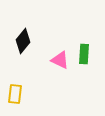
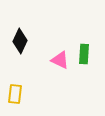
black diamond: moved 3 px left; rotated 15 degrees counterclockwise
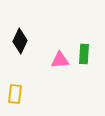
pink triangle: rotated 30 degrees counterclockwise
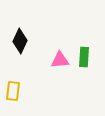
green rectangle: moved 3 px down
yellow rectangle: moved 2 px left, 3 px up
